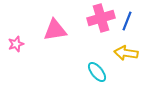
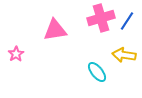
blue line: rotated 12 degrees clockwise
pink star: moved 10 px down; rotated 14 degrees counterclockwise
yellow arrow: moved 2 px left, 2 px down
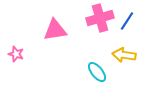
pink cross: moved 1 px left
pink star: rotated 21 degrees counterclockwise
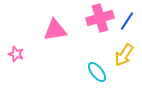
yellow arrow: rotated 65 degrees counterclockwise
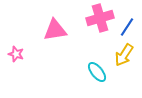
blue line: moved 6 px down
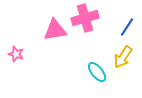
pink cross: moved 15 px left
yellow arrow: moved 1 px left, 2 px down
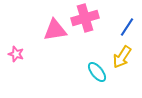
yellow arrow: moved 1 px left
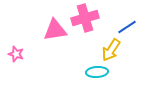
blue line: rotated 24 degrees clockwise
yellow arrow: moved 11 px left, 7 px up
cyan ellipse: rotated 55 degrees counterclockwise
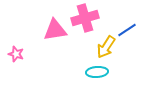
blue line: moved 3 px down
yellow arrow: moved 5 px left, 3 px up
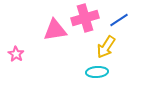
blue line: moved 8 px left, 10 px up
pink star: rotated 14 degrees clockwise
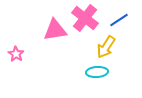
pink cross: rotated 36 degrees counterclockwise
